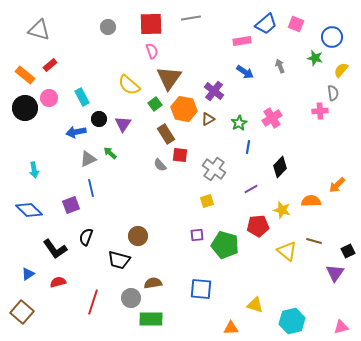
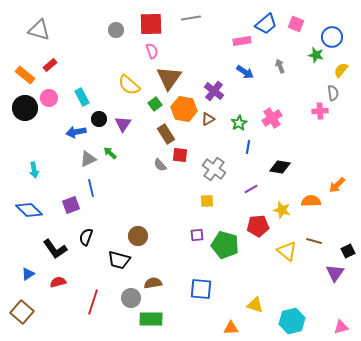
gray circle at (108, 27): moved 8 px right, 3 px down
green star at (315, 58): moved 1 px right, 3 px up
black diamond at (280, 167): rotated 55 degrees clockwise
yellow square at (207, 201): rotated 16 degrees clockwise
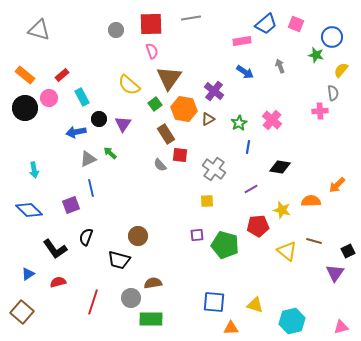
red rectangle at (50, 65): moved 12 px right, 10 px down
pink cross at (272, 118): moved 2 px down; rotated 18 degrees counterclockwise
blue square at (201, 289): moved 13 px right, 13 px down
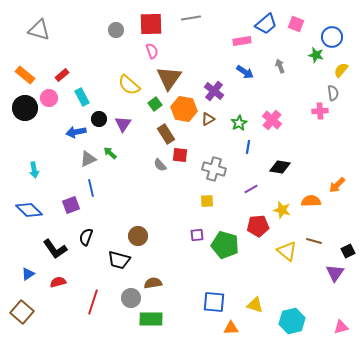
gray cross at (214, 169): rotated 20 degrees counterclockwise
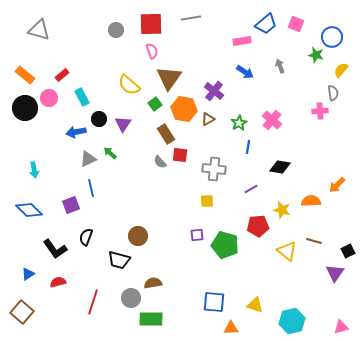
gray semicircle at (160, 165): moved 3 px up
gray cross at (214, 169): rotated 10 degrees counterclockwise
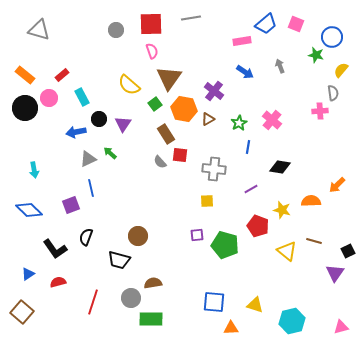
red pentagon at (258, 226): rotated 25 degrees clockwise
